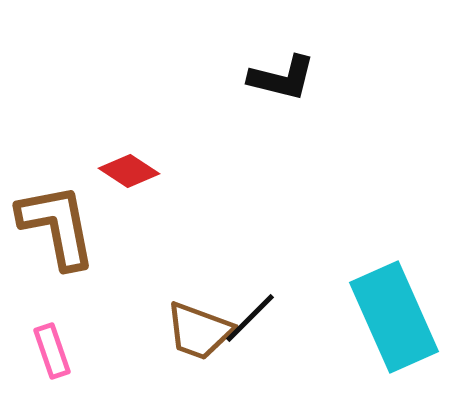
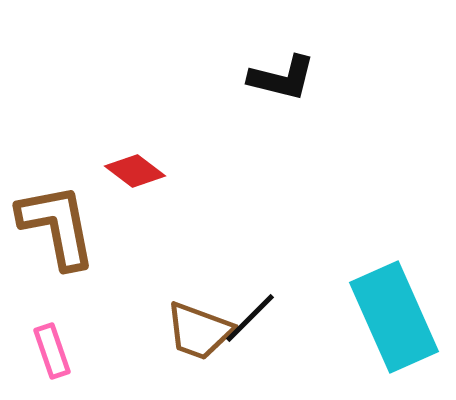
red diamond: moved 6 px right; rotated 4 degrees clockwise
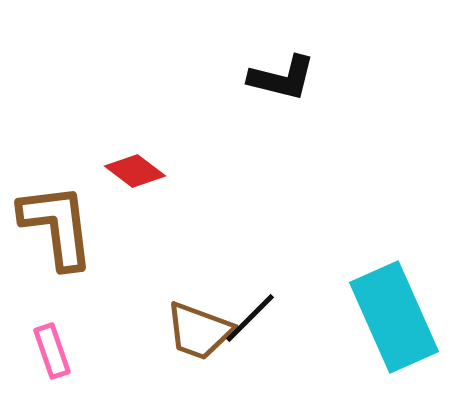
brown L-shape: rotated 4 degrees clockwise
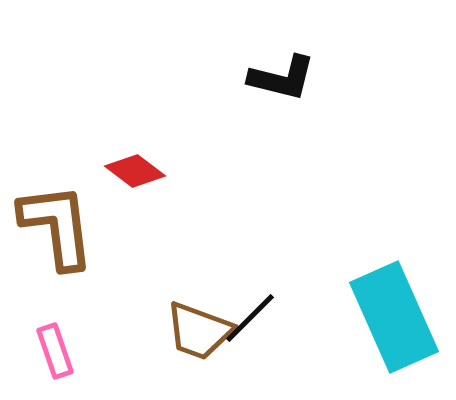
pink rectangle: moved 3 px right
